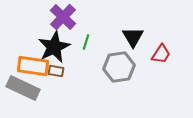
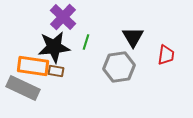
black star: rotated 20 degrees clockwise
red trapezoid: moved 5 px right, 1 px down; rotated 25 degrees counterclockwise
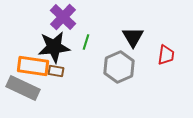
gray hexagon: rotated 16 degrees counterclockwise
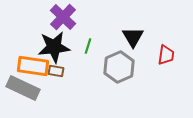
green line: moved 2 px right, 4 px down
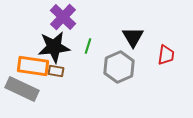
gray rectangle: moved 1 px left, 1 px down
